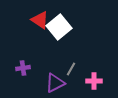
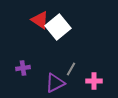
white square: moved 1 px left
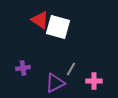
white square: rotated 35 degrees counterclockwise
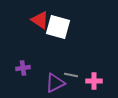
gray line: moved 6 px down; rotated 72 degrees clockwise
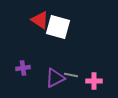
purple triangle: moved 5 px up
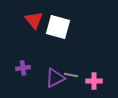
red triangle: moved 6 px left; rotated 18 degrees clockwise
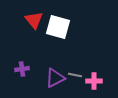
purple cross: moved 1 px left, 1 px down
gray line: moved 4 px right
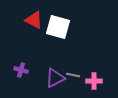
red triangle: rotated 24 degrees counterclockwise
purple cross: moved 1 px left, 1 px down; rotated 24 degrees clockwise
gray line: moved 2 px left
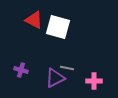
gray line: moved 6 px left, 7 px up
